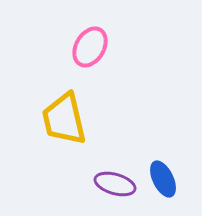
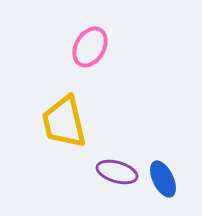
yellow trapezoid: moved 3 px down
purple ellipse: moved 2 px right, 12 px up
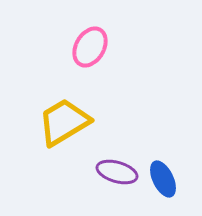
yellow trapezoid: rotated 72 degrees clockwise
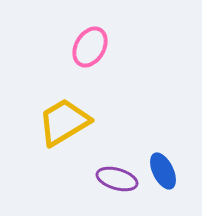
purple ellipse: moved 7 px down
blue ellipse: moved 8 px up
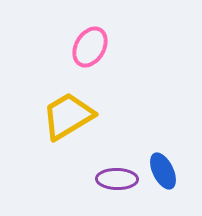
yellow trapezoid: moved 4 px right, 6 px up
purple ellipse: rotated 15 degrees counterclockwise
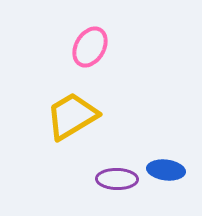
yellow trapezoid: moved 4 px right
blue ellipse: moved 3 px right, 1 px up; rotated 57 degrees counterclockwise
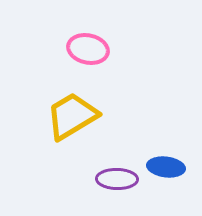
pink ellipse: moved 2 px left, 2 px down; rotated 72 degrees clockwise
blue ellipse: moved 3 px up
